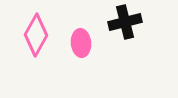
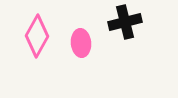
pink diamond: moved 1 px right, 1 px down
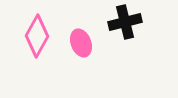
pink ellipse: rotated 16 degrees counterclockwise
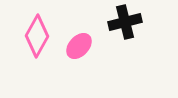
pink ellipse: moved 2 px left, 3 px down; rotated 64 degrees clockwise
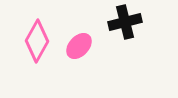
pink diamond: moved 5 px down
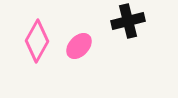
black cross: moved 3 px right, 1 px up
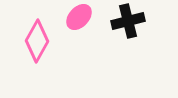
pink ellipse: moved 29 px up
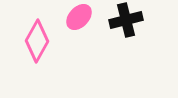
black cross: moved 2 px left, 1 px up
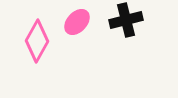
pink ellipse: moved 2 px left, 5 px down
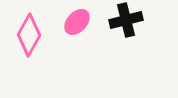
pink diamond: moved 8 px left, 6 px up
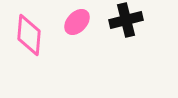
pink diamond: rotated 24 degrees counterclockwise
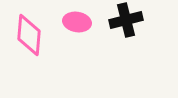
pink ellipse: rotated 56 degrees clockwise
